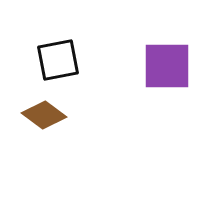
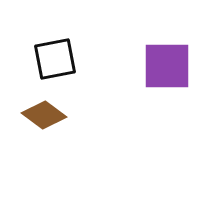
black square: moved 3 px left, 1 px up
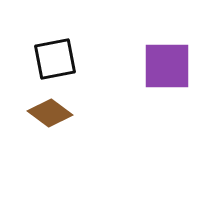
brown diamond: moved 6 px right, 2 px up
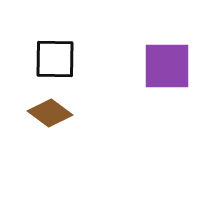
black square: rotated 12 degrees clockwise
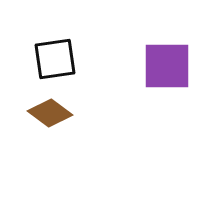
black square: rotated 9 degrees counterclockwise
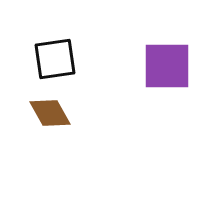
brown diamond: rotated 24 degrees clockwise
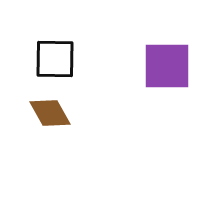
black square: rotated 9 degrees clockwise
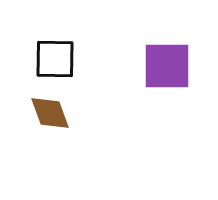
brown diamond: rotated 9 degrees clockwise
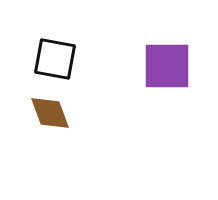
black square: rotated 9 degrees clockwise
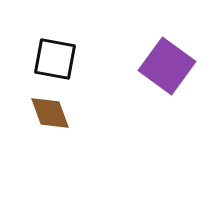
purple square: rotated 36 degrees clockwise
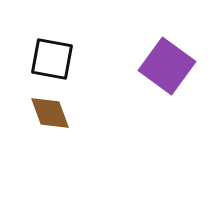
black square: moved 3 px left
